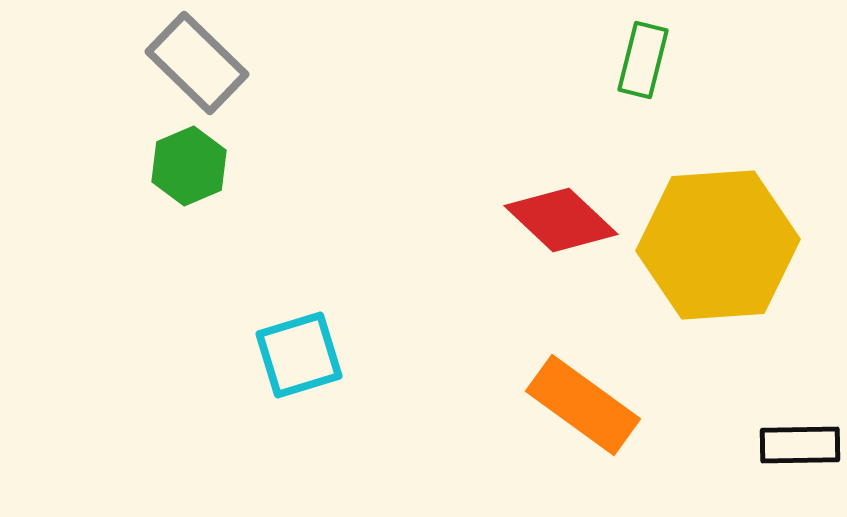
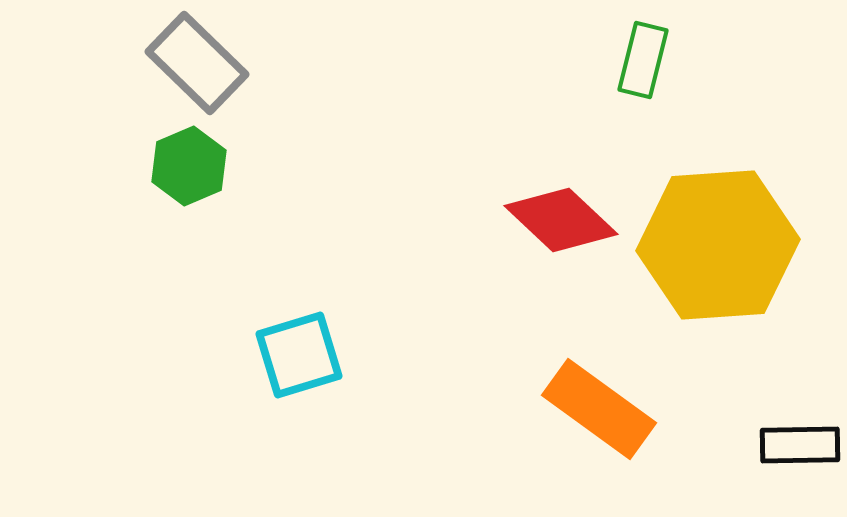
orange rectangle: moved 16 px right, 4 px down
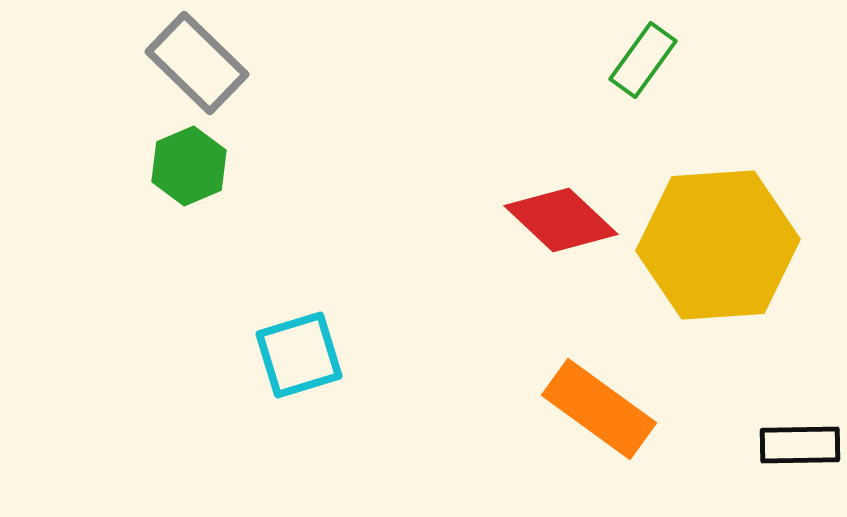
green rectangle: rotated 22 degrees clockwise
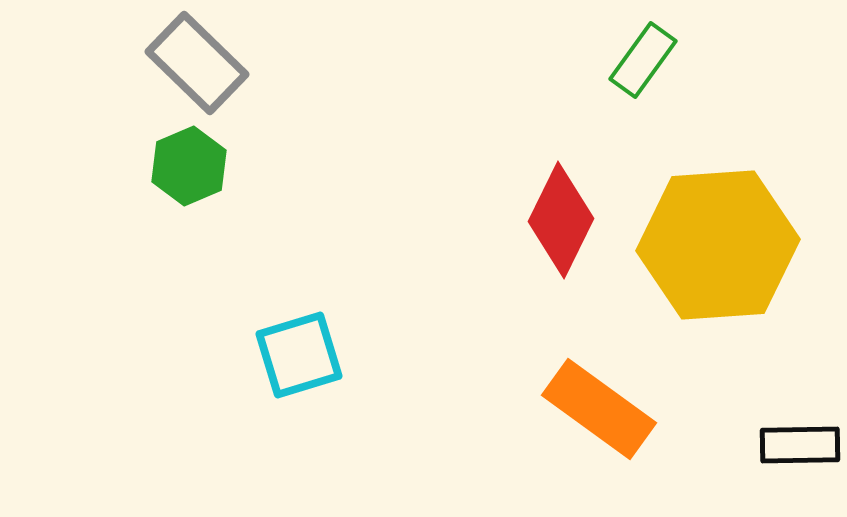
red diamond: rotated 73 degrees clockwise
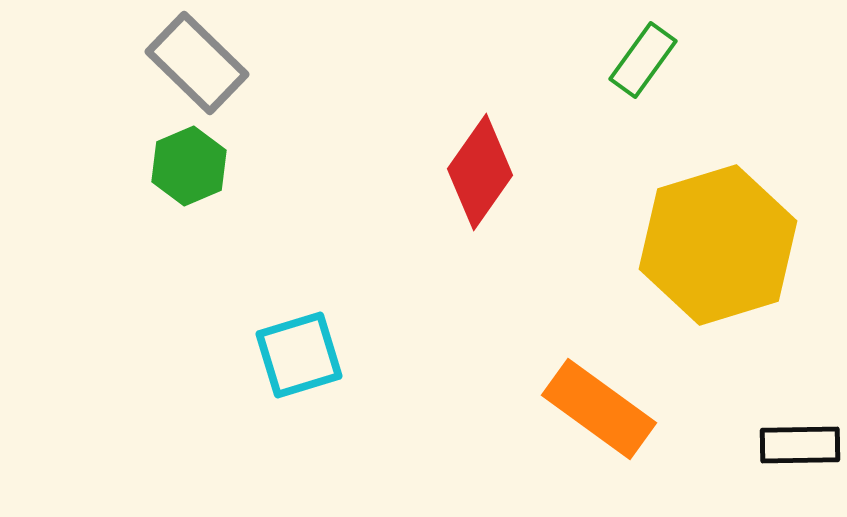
red diamond: moved 81 px left, 48 px up; rotated 9 degrees clockwise
yellow hexagon: rotated 13 degrees counterclockwise
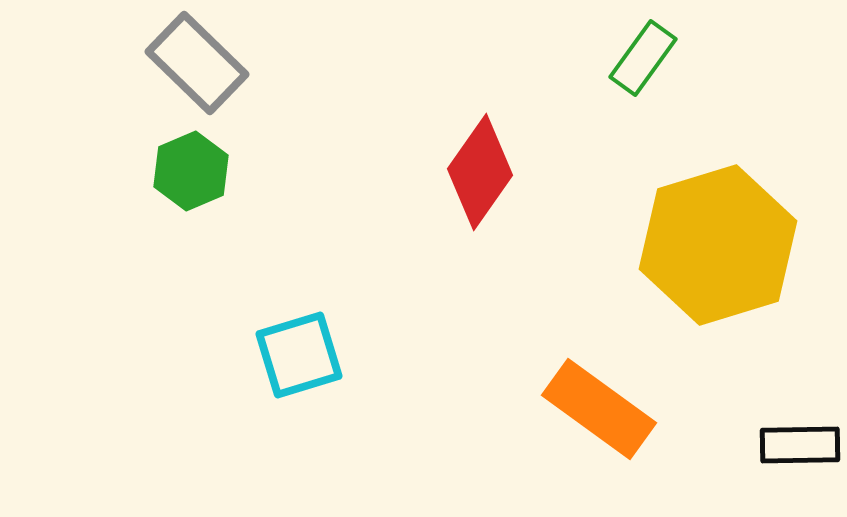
green rectangle: moved 2 px up
green hexagon: moved 2 px right, 5 px down
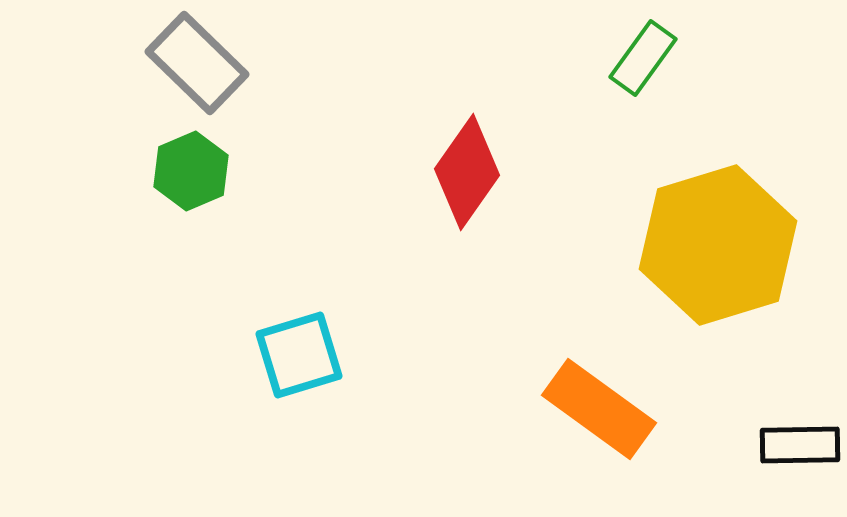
red diamond: moved 13 px left
